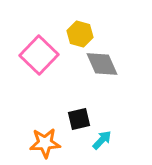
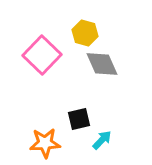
yellow hexagon: moved 5 px right, 1 px up
pink square: moved 3 px right
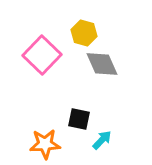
yellow hexagon: moved 1 px left
black square: rotated 25 degrees clockwise
orange star: moved 1 px down
